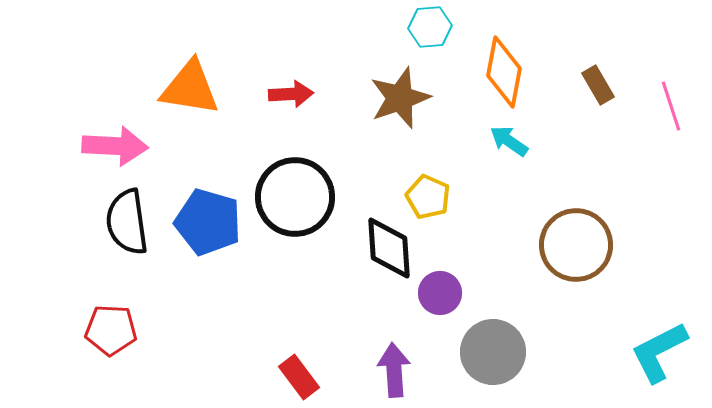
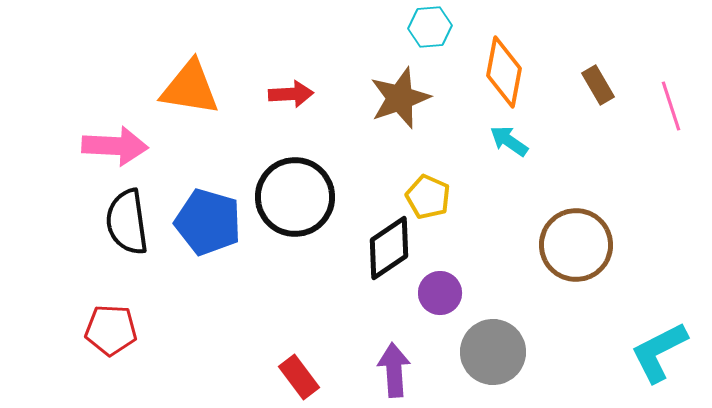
black diamond: rotated 60 degrees clockwise
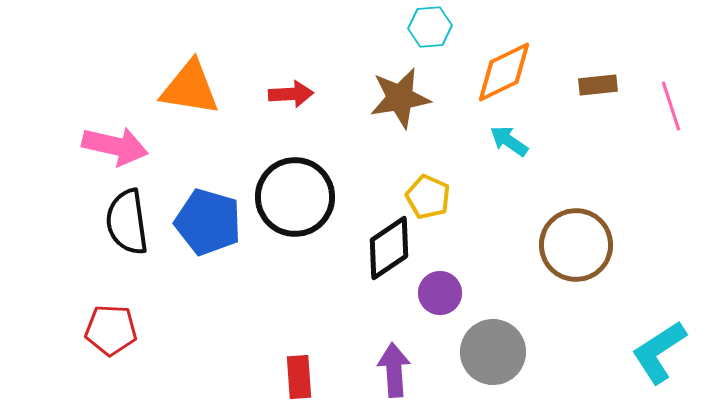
orange diamond: rotated 54 degrees clockwise
brown rectangle: rotated 66 degrees counterclockwise
brown star: rotated 10 degrees clockwise
pink arrow: rotated 10 degrees clockwise
cyan L-shape: rotated 6 degrees counterclockwise
red rectangle: rotated 33 degrees clockwise
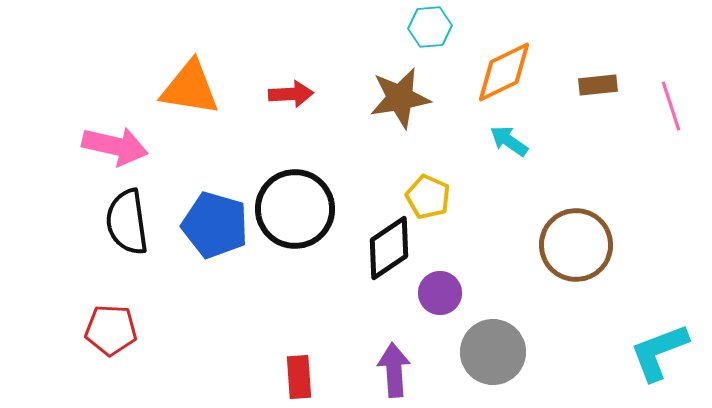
black circle: moved 12 px down
blue pentagon: moved 7 px right, 3 px down
cyan L-shape: rotated 12 degrees clockwise
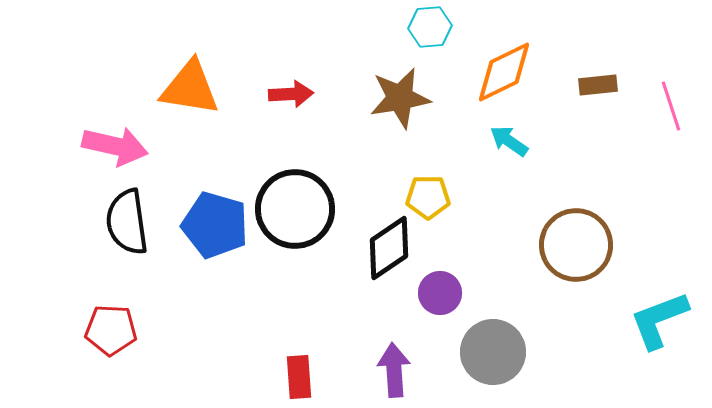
yellow pentagon: rotated 24 degrees counterclockwise
cyan L-shape: moved 32 px up
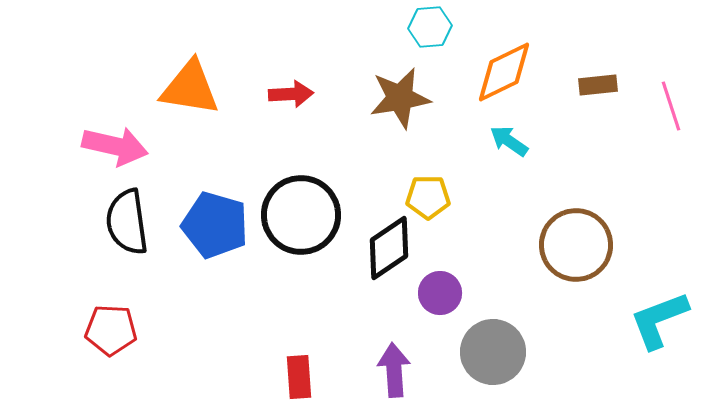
black circle: moved 6 px right, 6 px down
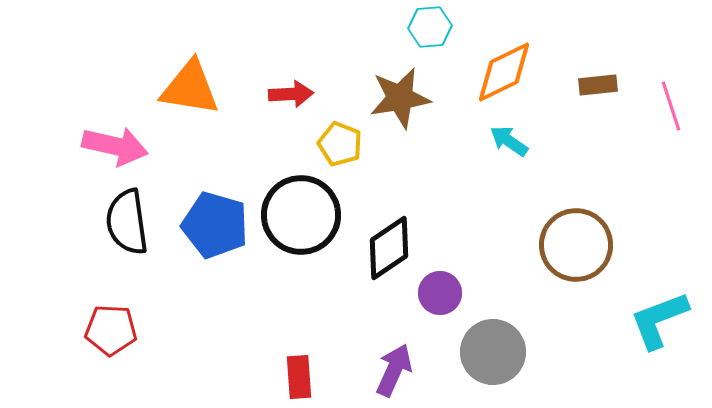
yellow pentagon: moved 88 px left, 53 px up; rotated 21 degrees clockwise
purple arrow: rotated 28 degrees clockwise
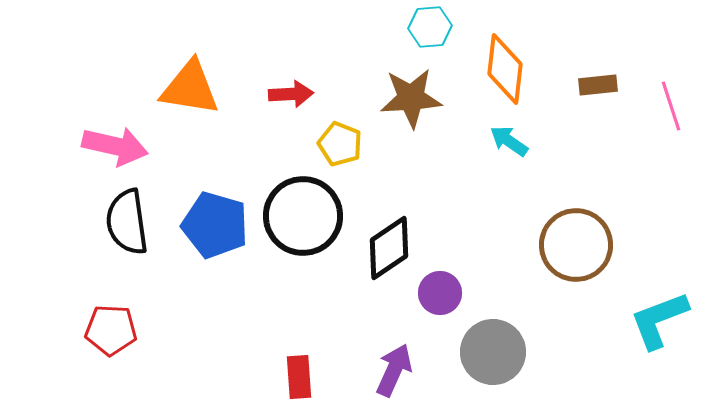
orange diamond: moved 1 px right, 3 px up; rotated 58 degrees counterclockwise
brown star: moved 11 px right; rotated 6 degrees clockwise
black circle: moved 2 px right, 1 px down
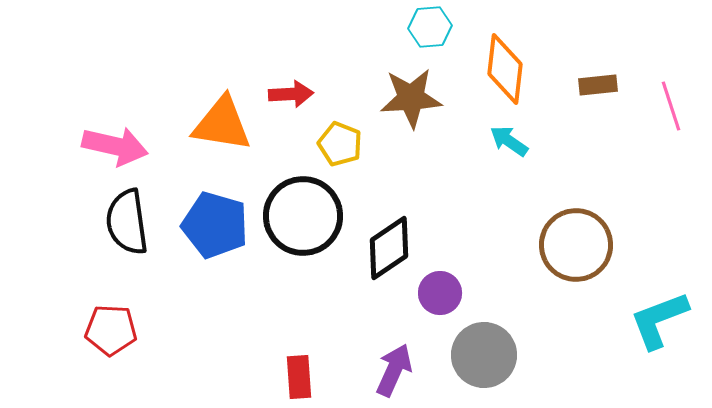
orange triangle: moved 32 px right, 36 px down
gray circle: moved 9 px left, 3 px down
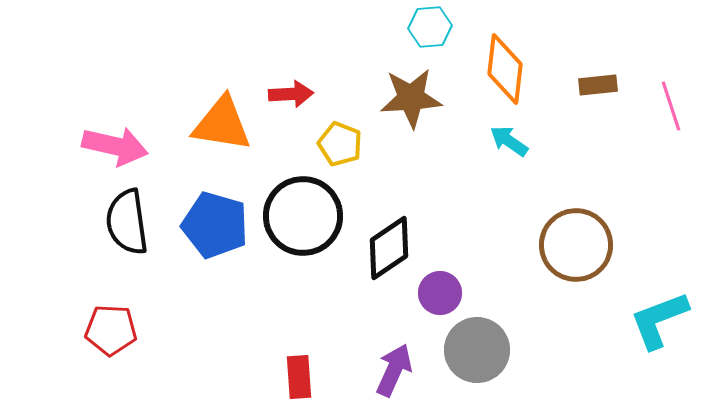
gray circle: moved 7 px left, 5 px up
